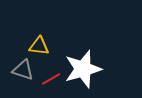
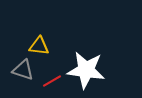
white star: moved 3 px right, 1 px down; rotated 24 degrees clockwise
red line: moved 1 px right, 2 px down
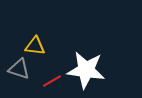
yellow triangle: moved 4 px left
gray triangle: moved 4 px left, 1 px up
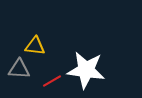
gray triangle: rotated 15 degrees counterclockwise
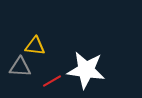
gray triangle: moved 1 px right, 2 px up
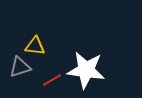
gray triangle: rotated 20 degrees counterclockwise
red line: moved 1 px up
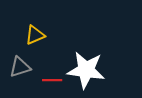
yellow triangle: moved 11 px up; rotated 30 degrees counterclockwise
red line: rotated 30 degrees clockwise
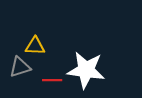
yellow triangle: moved 11 px down; rotated 25 degrees clockwise
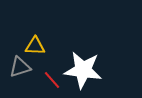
white star: moved 3 px left
red line: rotated 48 degrees clockwise
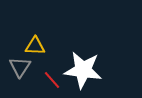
gray triangle: rotated 40 degrees counterclockwise
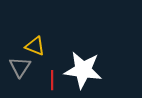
yellow triangle: rotated 20 degrees clockwise
red line: rotated 42 degrees clockwise
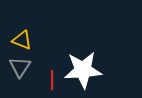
yellow triangle: moved 13 px left, 6 px up
white star: rotated 12 degrees counterclockwise
